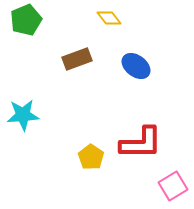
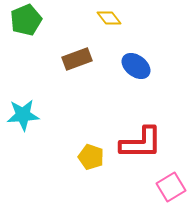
yellow pentagon: rotated 15 degrees counterclockwise
pink square: moved 2 px left, 1 px down
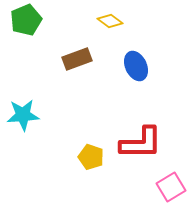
yellow diamond: moved 1 px right, 3 px down; rotated 15 degrees counterclockwise
blue ellipse: rotated 28 degrees clockwise
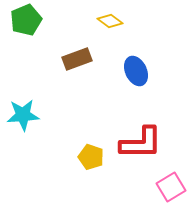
blue ellipse: moved 5 px down
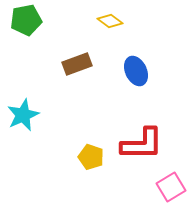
green pentagon: rotated 12 degrees clockwise
brown rectangle: moved 5 px down
cyan star: rotated 20 degrees counterclockwise
red L-shape: moved 1 px right, 1 px down
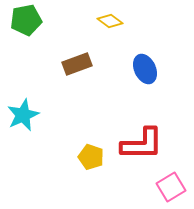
blue ellipse: moved 9 px right, 2 px up
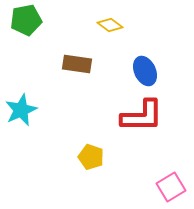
yellow diamond: moved 4 px down
brown rectangle: rotated 28 degrees clockwise
blue ellipse: moved 2 px down
cyan star: moved 2 px left, 5 px up
red L-shape: moved 28 px up
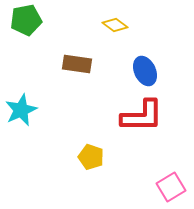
yellow diamond: moved 5 px right
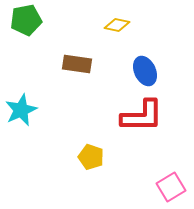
yellow diamond: moved 2 px right; rotated 25 degrees counterclockwise
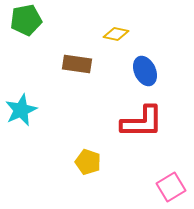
yellow diamond: moved 1 px left, 9 px down
red L-shape: moved 6 px down
yellow pentagon: moved 3 px left, 5 px down
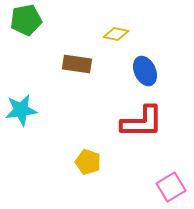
cyan star: rotated 16 degrees clockwise
